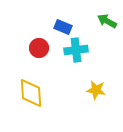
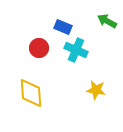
cyan cross: rotated 30 degrees clockwise
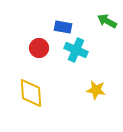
blue rectangle: rotated 12 degrees counterclockwise
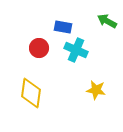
yellow diamond: rotated 12 degrees clockwise
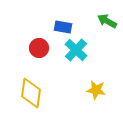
cyan cross: rotated 20 degrees clockwise
